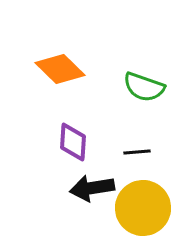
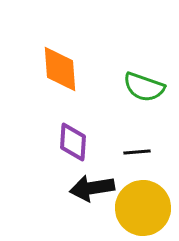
orange diamond: rotated 42 degrees clockwise
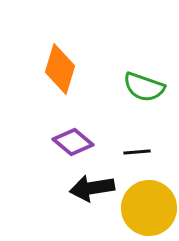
orange diamond: rotated 21 degrees clockwise
purple diamond: rotated 54 degrees counterclockwise
yellow circle: moved 6 px right
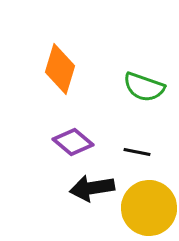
black line: rotated 16 degrees clockwise
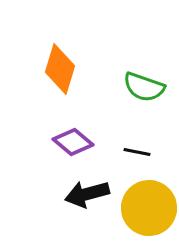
black arrow: moved 5 px left, 6 px down; rotated 6 degrees counterclockwise
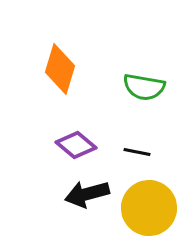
green semicircle: rotated 9 degrees counterclockwise
purple diamond: moved 3 px right, 3 px down
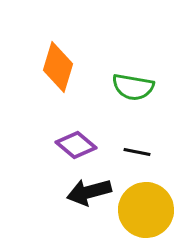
orange diamond: moved 2 px left, 2 px up
green semicircle: moved 11 px left
black arrow: moved 2 px right, 2 px up
yellow circle: moved 3 px left, 2 px down
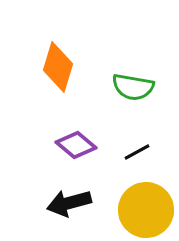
black line: rotated 40 degrees counterclockwise
black arrow: moved 20 px left, 11 px down
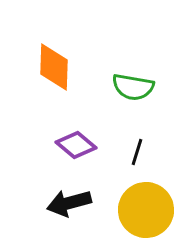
orange diamond: moved 4 px left; rotated 15 degrees counterclockwise
black line: rotated 44 degrees counterclockwise
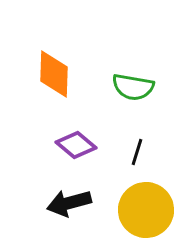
orange diamond: moved 7 px down
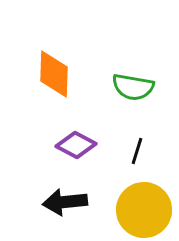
purple diamond: rotated 12 degrees counterclockwise
black line: moved 1 px up
black arrow: moved 4 px left, 1 px up; rotated 9 degrees clockwise
yellow circle: moved 2 px left
